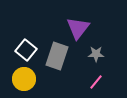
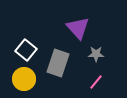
purple triangle: rotated 20 degrees counterclockwise
gray rectangle: moved 1 px right, 7 px down
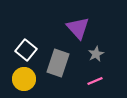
gray star: rotated 28 degrees counterclockwise
pink line: moved 1 px left, 1 px up; rotated 28 degrees clockwise
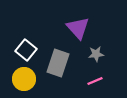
gray star: rotated 21 degrees clockwise
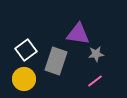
purple triangle: moved 6 px down; rotated 40 degrees counterclockwise
white square: rotated 15 degrees clockwise
gray rectangle: moved 2 px left, 2 px up
pink line: rotated 14 degrees counterclockwise
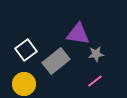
gray rectangle: rotated 32 degrees clockwise
yellow circle: moved 5 px down
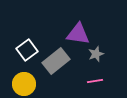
white square: moved 1 px right
gray star: rotated 14 degrees counterclockwise
pink line: rotated 28 degrees clockwise
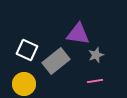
white square: rotated 30 degrees counterclockwise
gray star: moved 1 px down
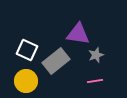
yellow circle: moved 2 px right, 3 px up
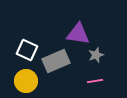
gray rectangle: rotated 16 degrees clockwise
